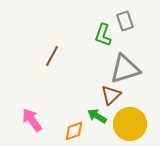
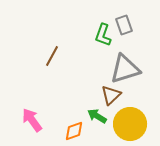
gray rectangle: moved 1 px left, 4 px down
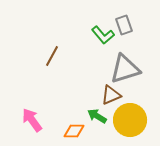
green L-shape: rotated 60 degrees counterclockwise
brown triangle: rotated 20 degrees clockwise
yellow circle: moved 4 px up
orange diamond: rotated 20 degrees clockwise
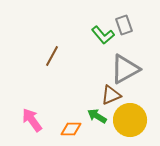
gray triangle: rotated 12 degrees counterclockwise
orange diamond: moved 3 px left, 2 px up
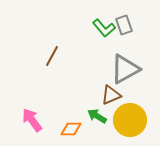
green L-shape: moved 1 px right, 7 px up
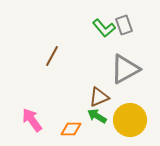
brown triangle: moved 12 px left, 2 px down
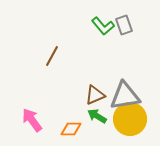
green L-shape: moved 1 px left, 2 px up
gray triangle: moved 27 px down; rotated 20 degrees clockwise
brown triangle: moved 4 px left, 2 px up
yellow circle: moved 1 px up
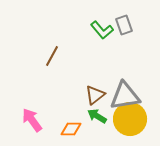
green L-shape: moved 1 px left, 4 px down
brown triangle: rotated 15 degrees counterclockwise
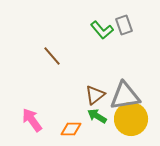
brown line: rotated 70 degrees counterclockwise
yellow circle: moved 1 px right
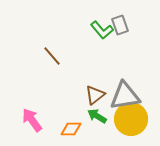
gray rectangle: moved 4 px left
